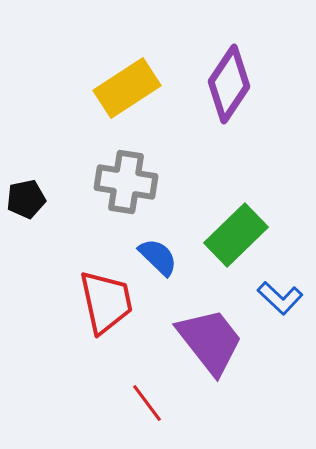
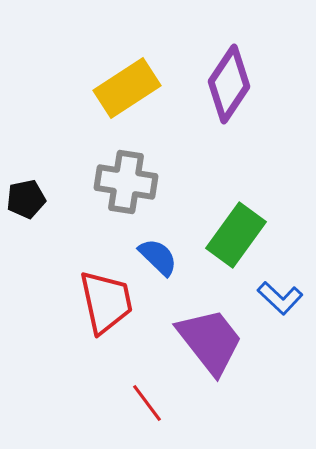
green rectangle: rotated 10 degrees counterclockwise
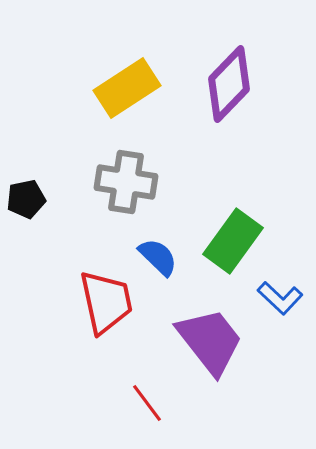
purple diamond: rotated 10 degrees clockwise
green rectangle: moved 3 px left, 6 px down
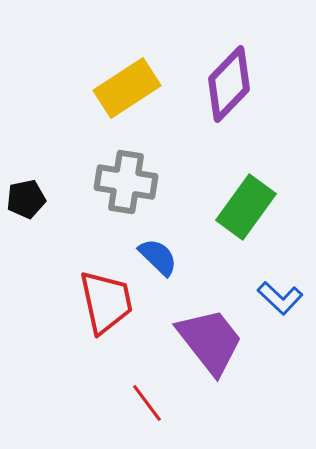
green rectangle: moved 13 px right, 34 px up
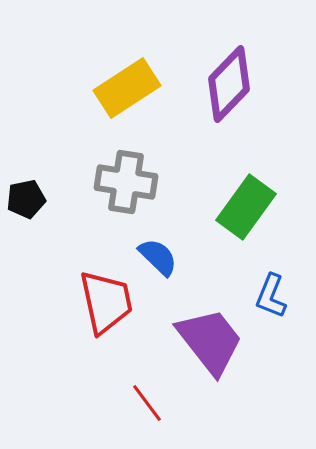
blue L-shape: moved 9 px left, 2 px up; rotated 69 degrees clockwise
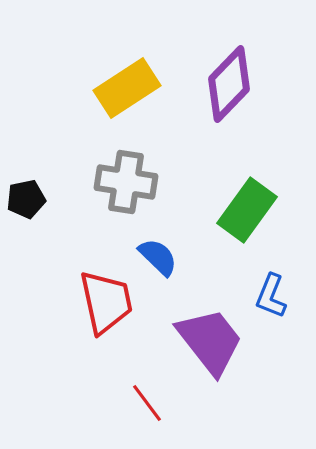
green rectangle: moved 1 px right, 3 px down
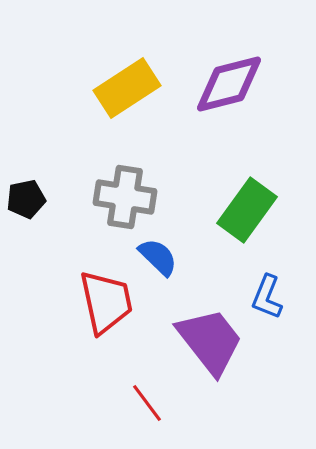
purple diamond: rotated 32 degrees clockwise
gray cross: moved 1 px left, 15 px down
blue L-shape: moved 4 px left, 1 px down
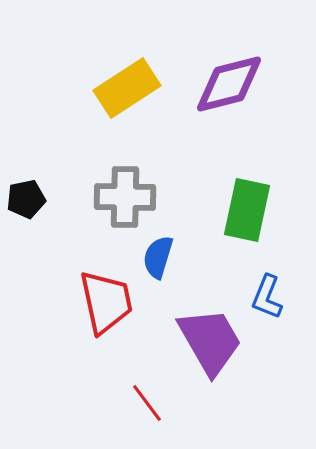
gray cross: rotated 8 degrees counterclockwise
green rectangle: rotated 24 degrees counterclockwise
blue semicircle: rotated 117 degrees counterclockwise
purple trapezoid: rotated 8 degrees clockwise
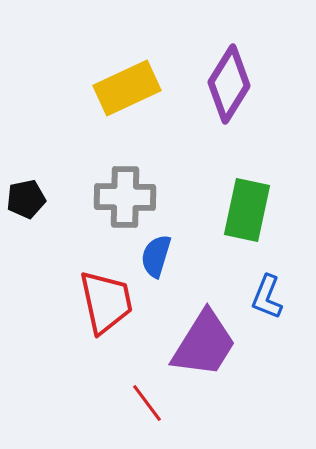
purple diamond: rotated 44 degrees counterclockwise
yellow rectangle: rotated 8 degrees clockwise
blue semicircle: moved 2 px left, 1 px up
purple trapezoid: moved 6 px left, 3 px down; rotated 62 degrees clockwise
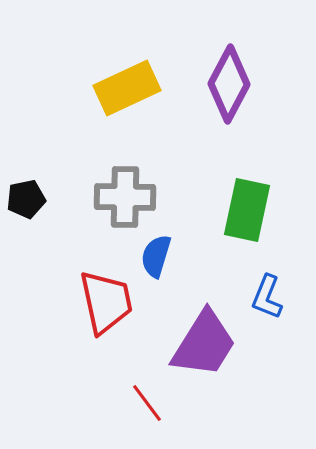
purple diamond: rotated 4 degrees counterclockwise
